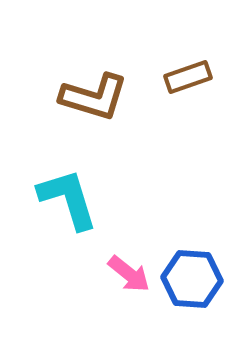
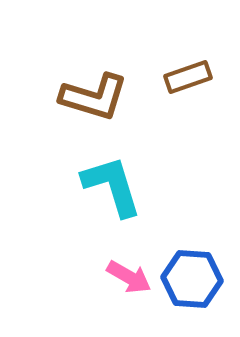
cyan L-shape: moved 44 px right, 13 px up
pink arrow: moved 3 px down; rotated 9 degrees counterclockwise
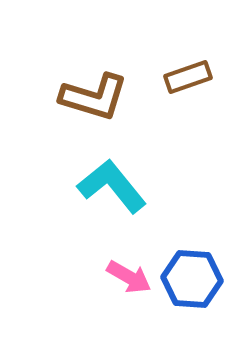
cyan L-shape: rotated 22 degrees counterclockwise
